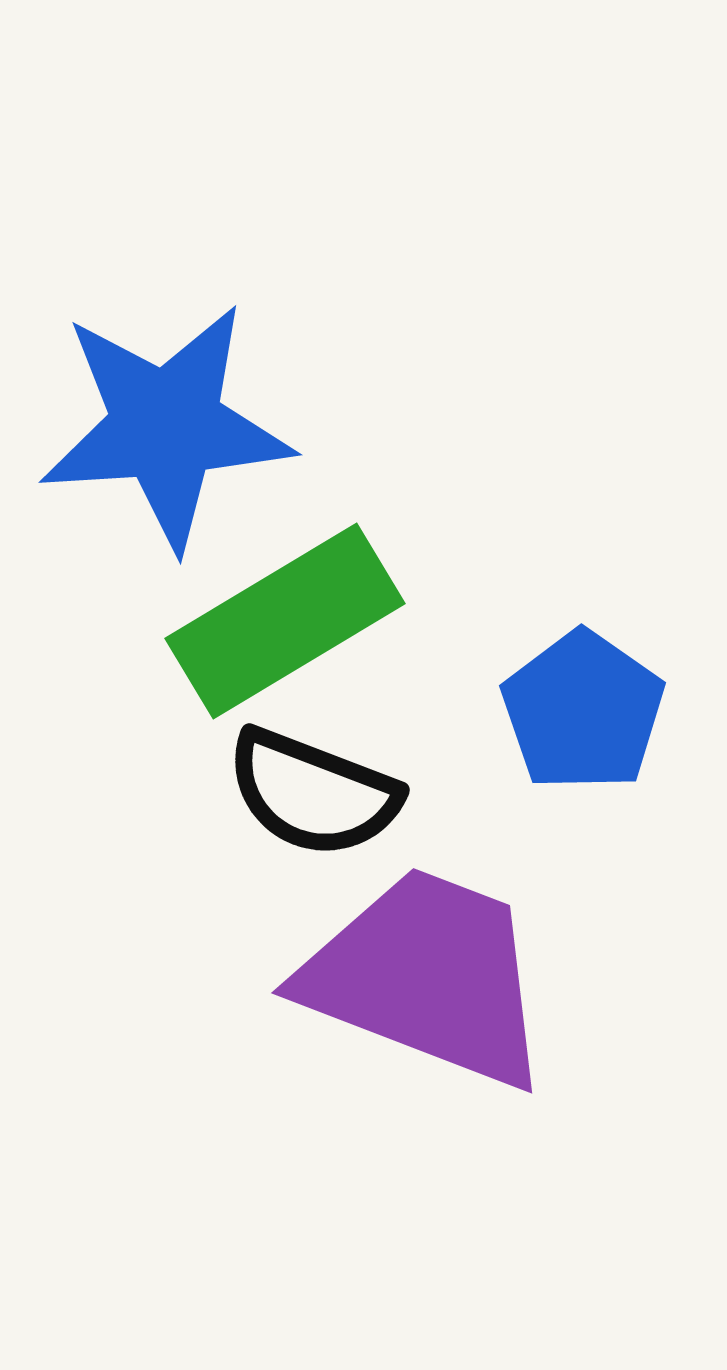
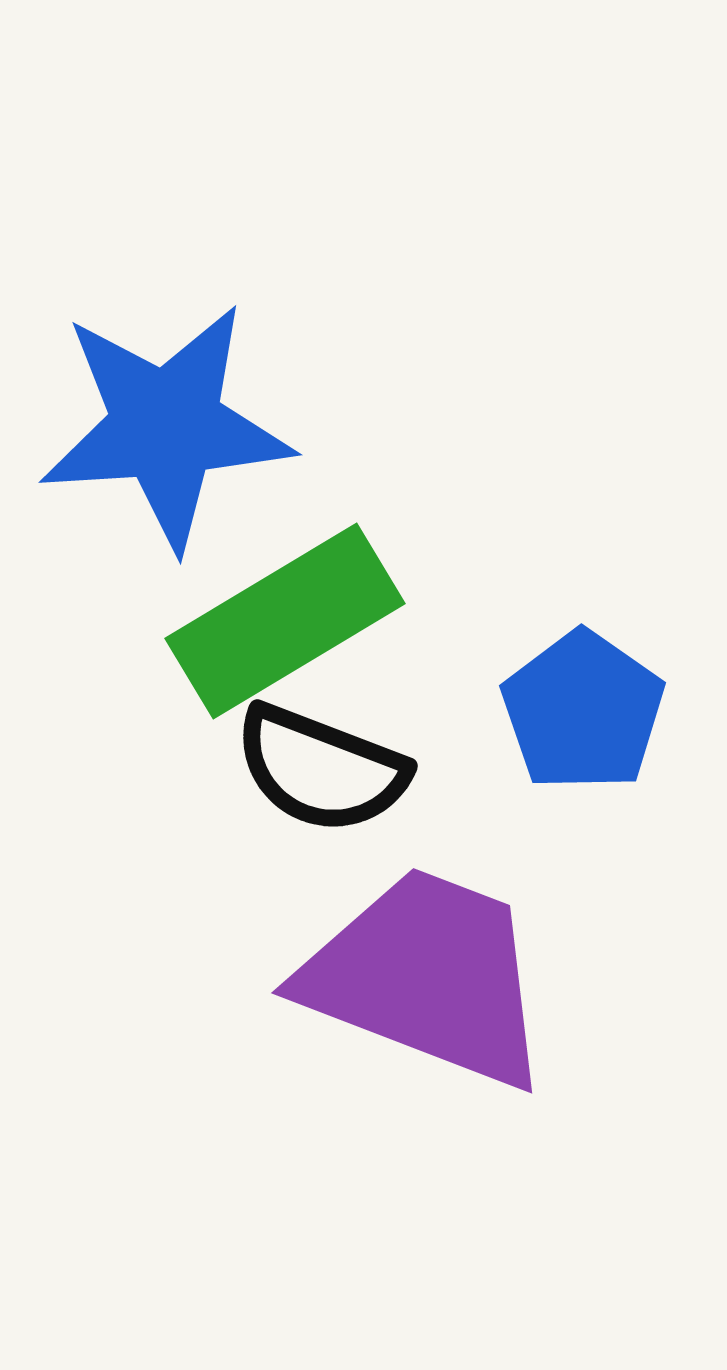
black semicircle: moved 8 px right, 24 px up
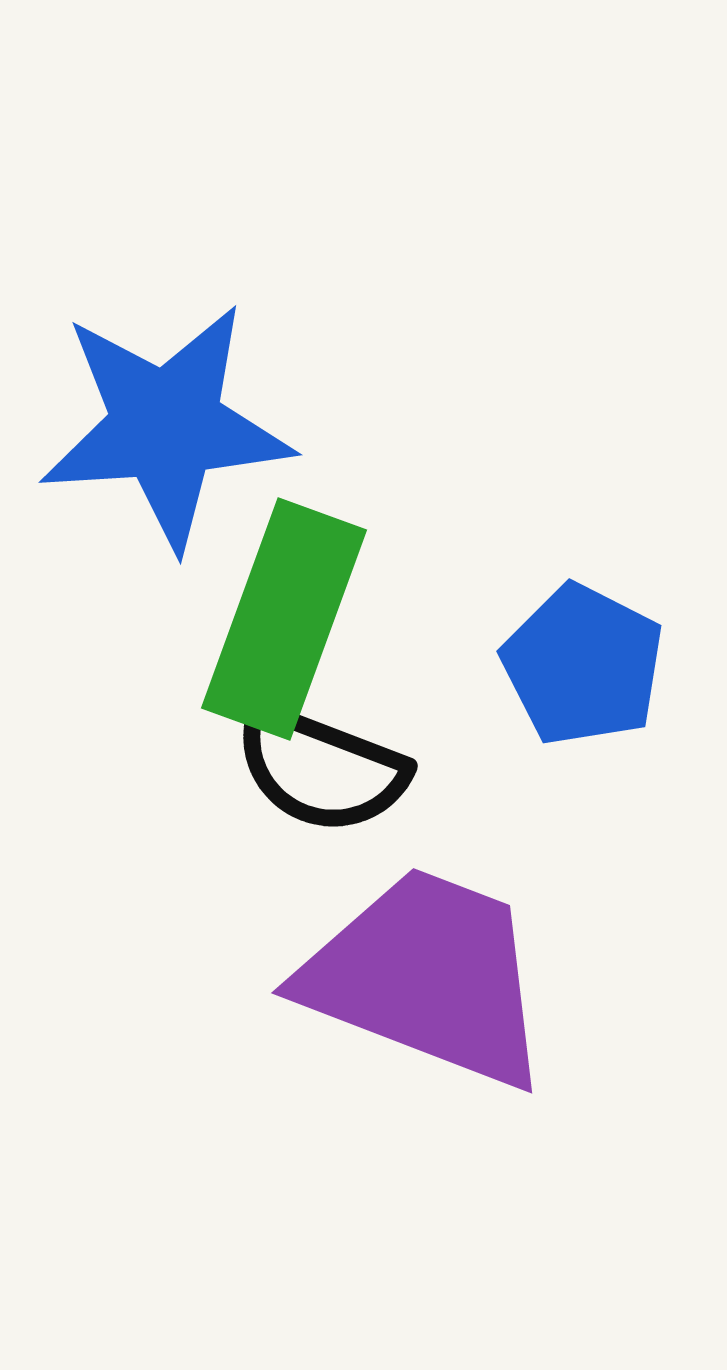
green rectangle: moved 1 px left, 2 px up; rotated 39 degrees counterclockwise
blue pentagon: moved 46 px up; rotated 8 degrees counterclockwise
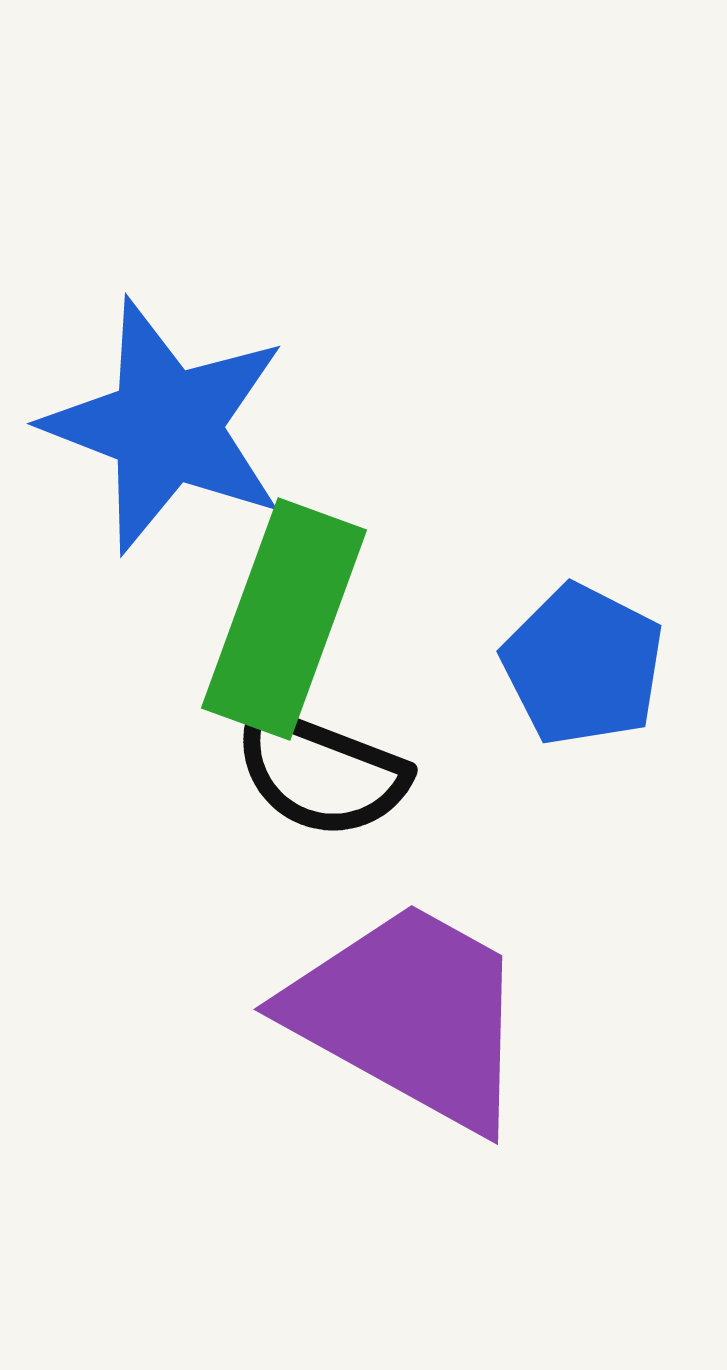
blue star: rotated 25 degrees clockwise
black semicircle: moved 4 px down
purple trapezoid: moved 17 px left, 38 px down; rotated 8 degrees clockwise
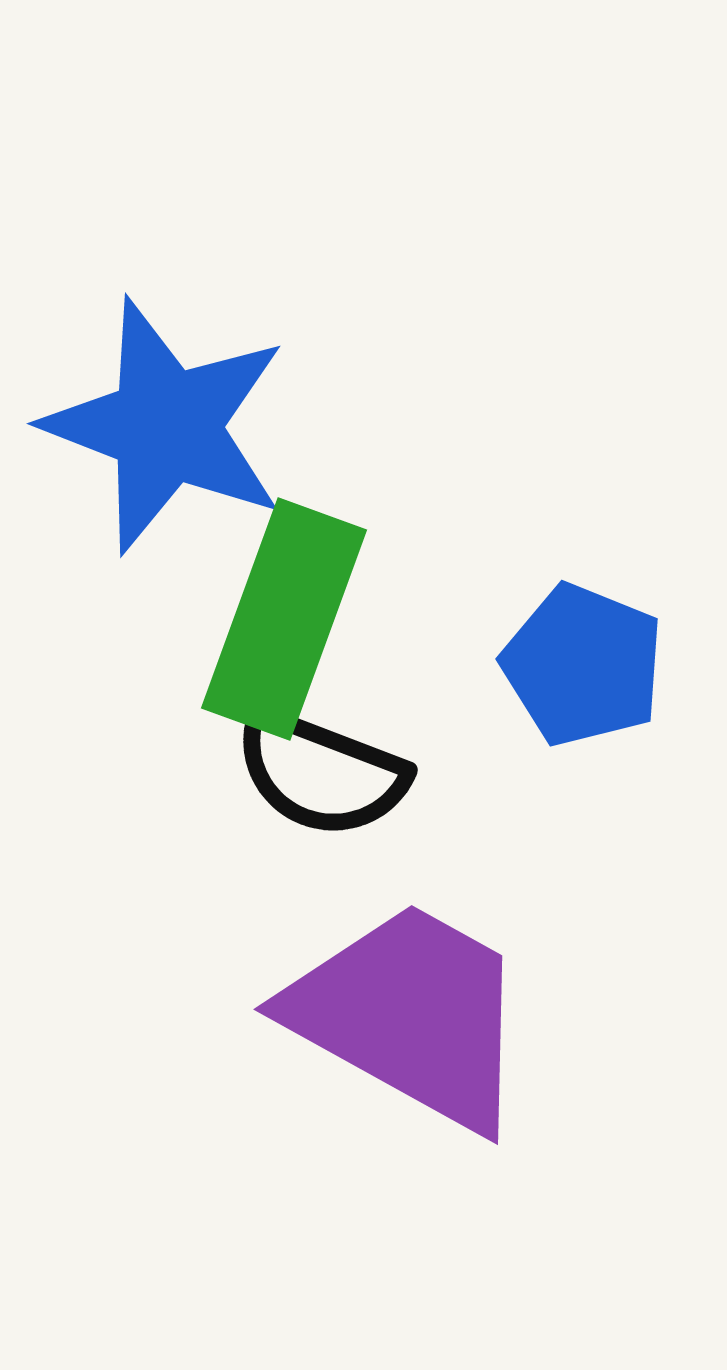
blue pentagon: rotated 5 degrees counterclockwise
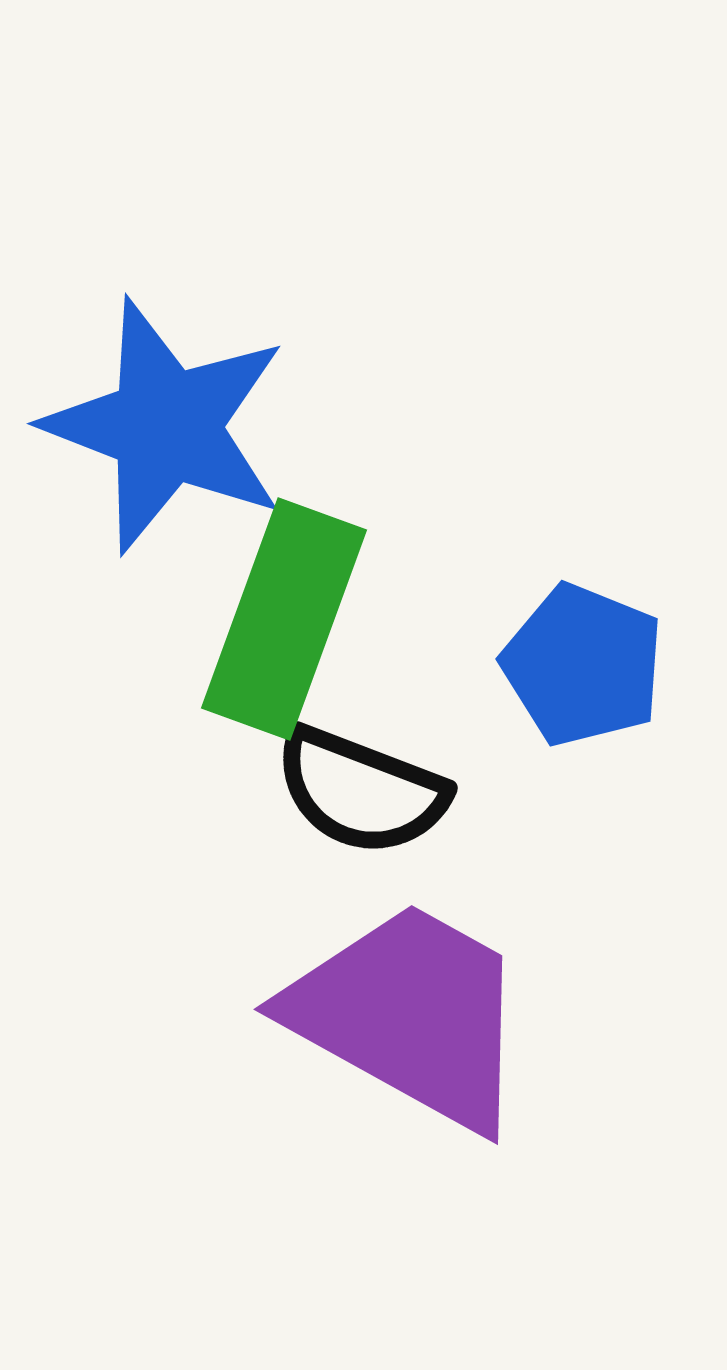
black semicircle: moved 40 px right, 18 px down
